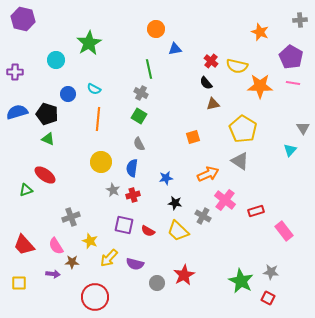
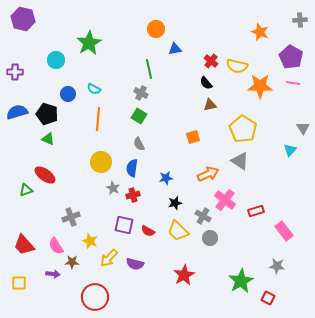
brown triangle at (213, 104): moved 3 px left, 1 px down
gray star at (113, 190): moved 2 px up
black star at (175, 203): rotated 24 degrees counterclockwise
gray star at (271, 272): moved 6 px right, 6 px up
green star at (241, 281): rotated 15 degrees clockwise
gray circle at (157, 283): moved 53 px right, 45 px up
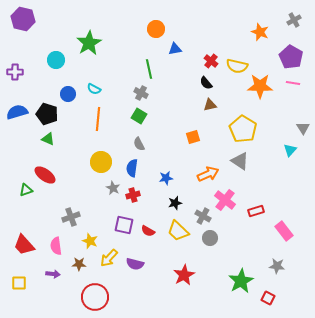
gray cross at (300, 20): moved 6 px left; rotated 24 degrees counterclockwise
pink semicircle at (56, 246): rotated 24 degrees clockwise
brown star at (72, 262): moved 7 px right, 2 px down
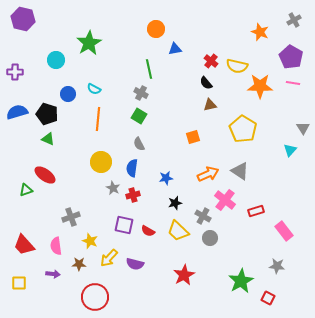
gray triangle at (240, 161): moved 10 px down
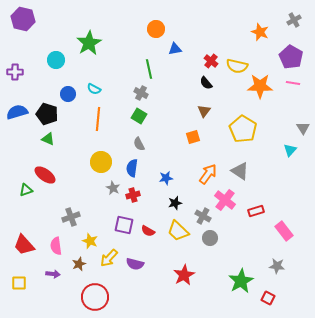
brown triangle at (210, 105): moved 6 px left, 6 px down; rotated 40 degrees counterclockwise
orange arrow at (208, 174): rotated 30 degrees counterclockwise
brown star at (79, 264): rotated 24 degrees counterclockwise
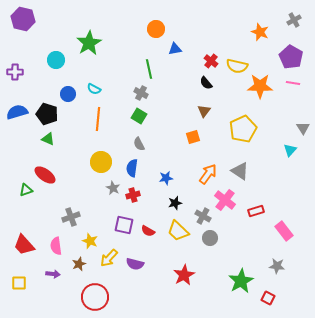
yellow pentagon at (243, 129): rotated 16 degrees clockwise
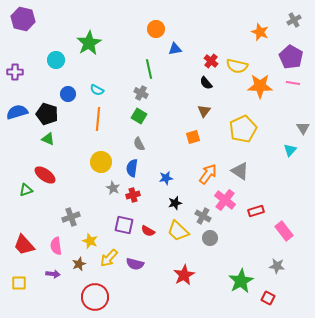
cyan semicircle at (94, 89): moved 3 px right, 1 px down
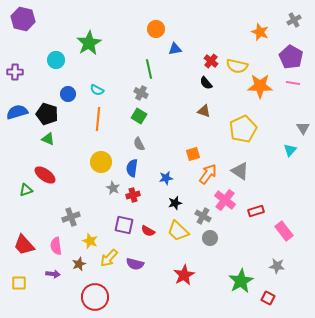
brown triangle at (204, 111): rotated 48 degrees counterclockwise
orange square at (193, 137): moved 17 px down
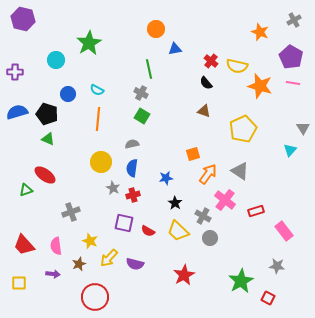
orange star at (260, 86): rotated 15 degrees clockwise
green square at (139, 116): moved 3 px right
gray semicircle at (139, 144): moved 7 px left; rotated 104 degrees clockwise
black star at (175, 203): rotated 24 degrees counterclockwise
gray cross at (71, 217): moved 5 px up
purple square at (124, 225): moved 2 px up
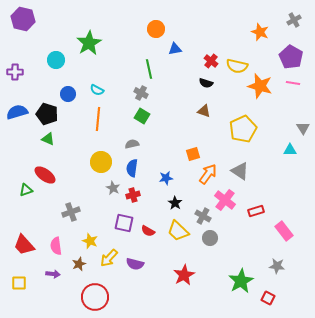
black semicircle at (206, 83): rotated 32 degrees counterclockwise
cyan triangle at (290, 150): rotated 48 degrees clockwise
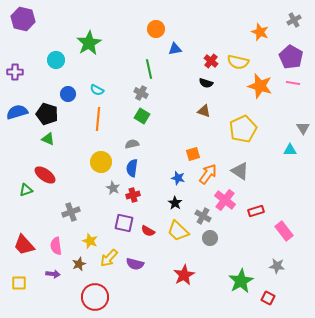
yellow semicircle at (237, 66): moved 1 px right, 4 px up
blue star at (166, 178): moved 12 px right; rotated 24 degrees clockwise
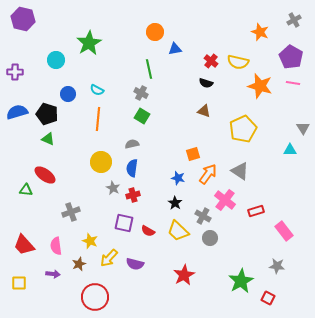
orange circle at (156, 29): moved 1 px left, 3 px down
green triangle at (26, 190): rotated 24 degrees clockwise
